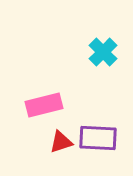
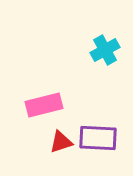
cyan cross: moved 2 px right, 2 px up; rotated 16 degrees clockwise
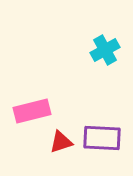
pink rectangle: moved 12 px left, 6 px down
purple rectangle: moved 4 px right
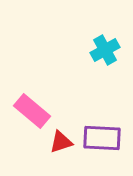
pink rectangle: rotated 54 degrees clockwise
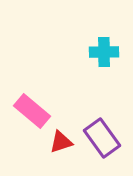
cyan cross: moved 1 px left, 2 px down; rotated 28 degrees clockwise
purple rectangle: rotated 51 degrees clockwise
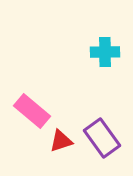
cyan cross: moved 1 px right
red triangle: moved 1 px up
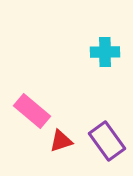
purple rectangle: moved 5 px right, 3 px down
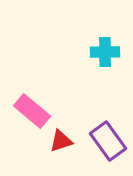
purple rectangle: moved 1 px right
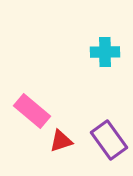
purple rectangle: moved 1 px right, 1 px up
